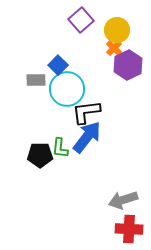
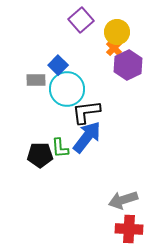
yellow circle: moved 2 px down
green L-shape: rotated 10 degrees counterclockwise
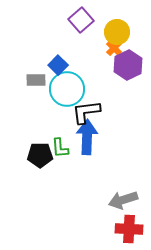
blue arrow: rotated 36 degrees counterclockwise
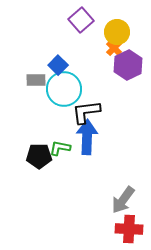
cyan circle: moved 3 px left
green L-shape: rotated 105 degrees clockwise
black pentagon: moved 1 px left, 1 px down
gray arrow: rotated 36 degrees counterclockwise
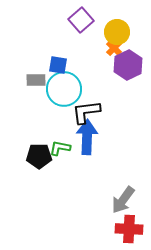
blue square: rotated 36 degrees counterclockwise
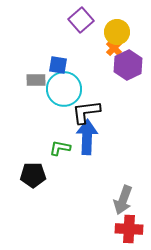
black pentagon: moved 6 px left, 19 px down
gray arrow: rotated 16 degrees counterclockwise
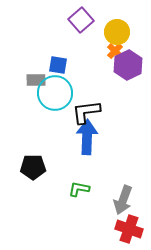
orange cross: moved 1 px right, 3 px down
cyan circle: moved 9 px left, 4 px down
green L-shape: moved 19 px right, 41 px down
black pentagon: moved 8 px up
red cross: rotated 16 degrees clockwise
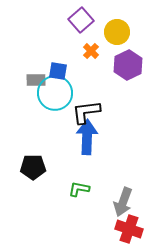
orange cross: moved 24 px left
blue square: moved 6 px down
gray arrow: moved 2 px down
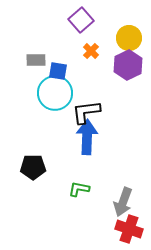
yellow circle: moved 12 px right, 6 px down
gray rectangle: moved 20 px up
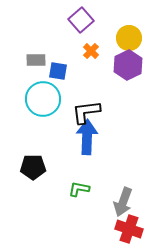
cyan circle: moved 12 px left, 6 px down
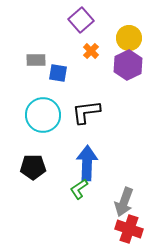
blue square: moved 2 px down
cyan circle: moved 16 px down
blue arrow: moved 26 px down
green L-shape: rotated 45 degrees counterclockwise
gray arrow: moved 1 px right
